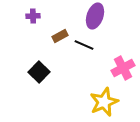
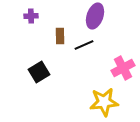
purple cross: moved 2 px left
brown rectangle: rotated 63 degrees counterclockwise
black line: rotated 48 degrees counterclockwise
black square: rotated 15 degrees clockwise
yellow star: rotated 16 degrees clockwise
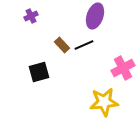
purple cross: rotated 24 degrees counterclockwise
brown rectangle: moved 2 px right, 9 px down; rotated 42 degrees counterclockwise
black square: rotated 15 degrees clockwise
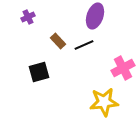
purple cross: moved 3 px left, 1 px down
brown rectangle: moved 4 px left, 4 px up
